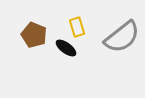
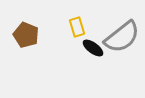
brown pentagon: moved 8 px left
black ellipse: moved 27 px right
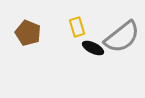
brown pentagon: moved 2 px right, 2 px up
black ellipse: rotated 10 degrees counterclockwise
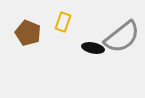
yellow rectangle: moved 14 px left, 5 px up; rotated 36 degrees clockwise
black ellipse: rotated 15 degrees counterclockwise
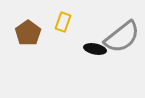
brown pentagon: rotated 15 degrees clockwise
black ellipse: moved 2 px right, 1 px down
